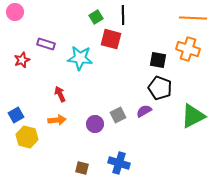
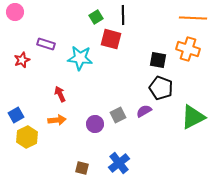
black pentagon: moved 1 px right
green triangle: moved 1 px down
yellow hexagon: rotated 20 degrees clockwise
blue cross: rotated 35 degrees clockwise
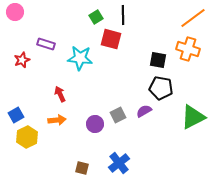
orange line: rotated 40 degrees counterclockwise
black pentagon: rotated 10 degrees counterclockwise
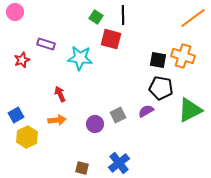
green square: rotated 24 degrees counterclockwise
orange cross: moved 5 px left, 7 px down
purple semicircle: moved 2 px right
green triangle: moved 3 px left, 7 px up
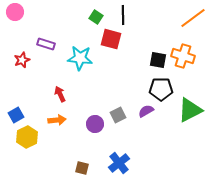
black pentagon: moved 1 px down; rotated 10 degrees counterclockwise
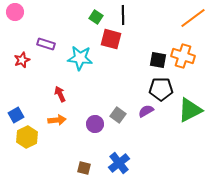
gray square: rotated 28 degrees counterclockwise
brown square: moved 2 px right
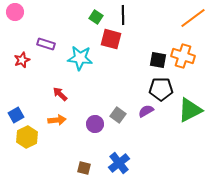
red arrow: rotated 21 degrees counterclockwise
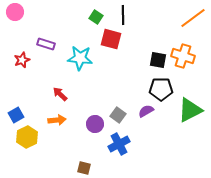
blue cross: moved 19 px up; rotated 10 degrees clockwise
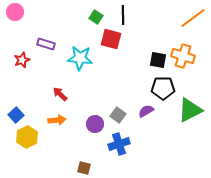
black pentagon: moved 2 px right, 1 px up
blue square: rotated 14 degrees counterclockwise
blue cross: rotated 10 degrees clockwise
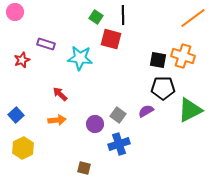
yellow hexagon: moved 4 px left, 11 px down
